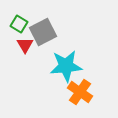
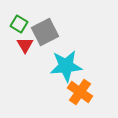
gray square: moved 2 px right
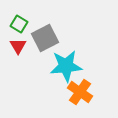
gray square: moved 6 px down
red triangle: moved 7 px left, 1 px down
